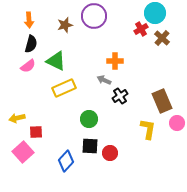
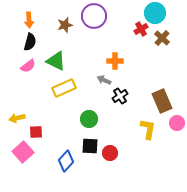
black semicircle: moved 1 px left, 2 px up
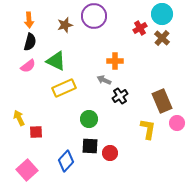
cyan circle: moved 7 px right, 1 px down
red cross: moved 1 px left, 1 px up
yellow arrow: moved 2 px right; rotated 77 degrees clockwise
pink square: moved 4 px right, 18 px down
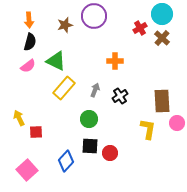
gray arrow: moved 9 px left, 10 px down; rotated 88 degrees clockwise
yellow rectangle: rotated 25 degrees counterclockwise
brown rectangle: rotated 20 degrees clockwise
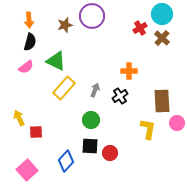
purple circle: moved 2 px left
orange cross: moved 14 px right, 10 px down
pink semicircle: moved 2 px left, 1 px down
green circle: moved 2 px right, 1 px down
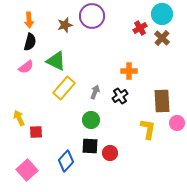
gray arrow: moved 2 px down
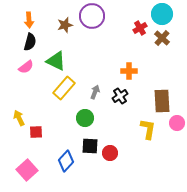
green circle: moved 6 px left, 2 px up
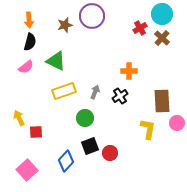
yellow rectangle: moved 3 px down; rotated 30 degrees clockwise
black square: rotated 24 degrees counterclockwise
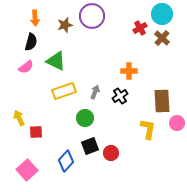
orange arrow: moved 6 px right, 2 px up
black semicircle: moved 1 px right
red circle: moved 1 px right
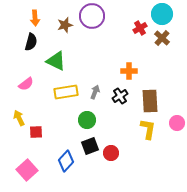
pink semicircle: moved 17 px down
yellow rectangle: moved 2 px right, 1 px down; rotated 10 degrees clockwise
brown rectangle: moved 12 px left
green circle: moved 2 px right, 2 px down
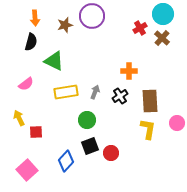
cyan circle: moved 1 px right
green triangle: moved 2 px left
